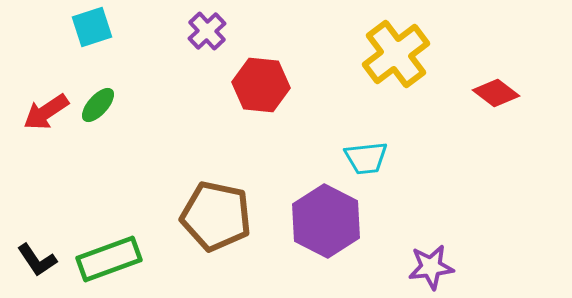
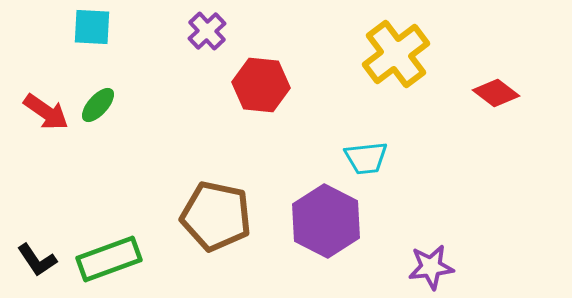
cyan square: rotated 21 degrees clockwise
red arrow: rotated 111 degrees counterclockwise
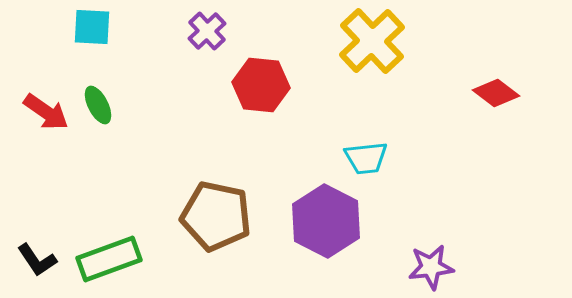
yellow cross: moved 24 px left, 13 px up; rotated 6 degrees counterclockwise
green ellipse: rotated 69 degrees counterclockwise
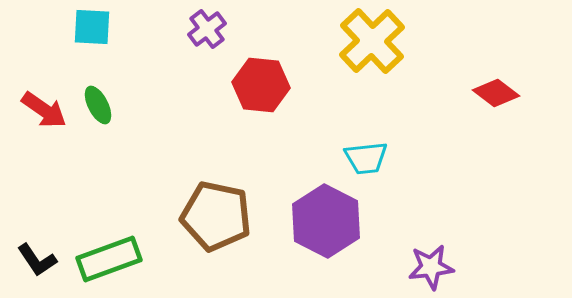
purple cross: moved 2 px up; rotated 6 degrees clockwise
red arrow: moved 2 px left, 2 px up
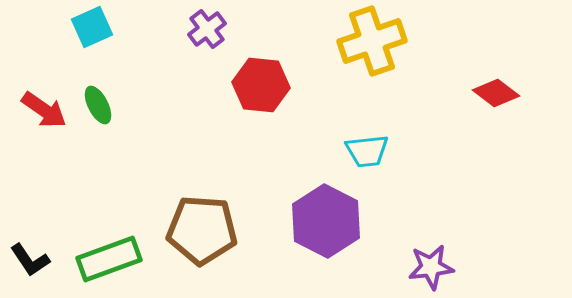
cyan square: rotated 27 degrees counterclockwise
yellow cross: rotated 24 degrees clockwise
cyan trapezoid: moved 1 px right, 7 px up
brown pentagon: moved 14 px left, 14 px down; rotated 8 degrees counterclockwise
black L-shape: moved 7 px left
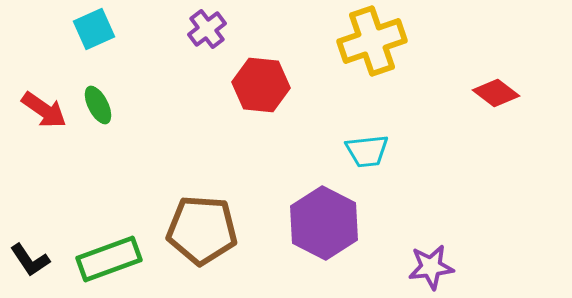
cyan square: moved 2 px right, 2 px down
purple hexagon: moved 2 px left, 2 px down
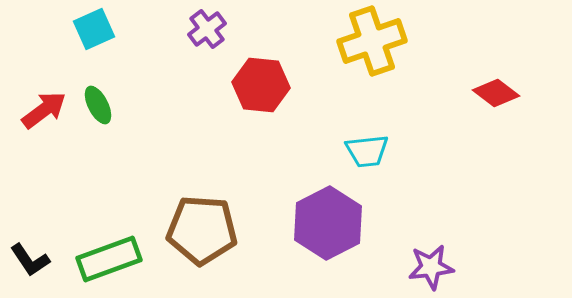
red arrow: rotated 72 degrees counterclockwise
purple hexagon: moved 4 px right; rotated 6 degrees clockwise
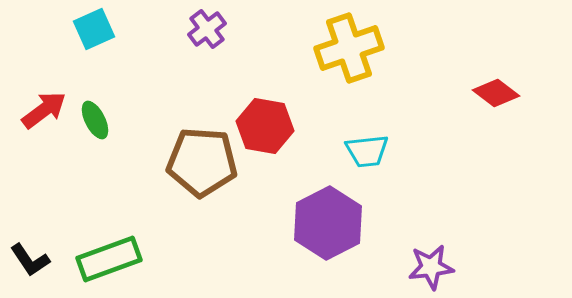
yellow cross: moved 23 px left, 7 px down
red hexagon: moved 4 px right, 41 px down; rotated 4 degrees clockwise
green ellipse: moved 3 px left, 15 px down
brown pentagon: moved 68 px up
